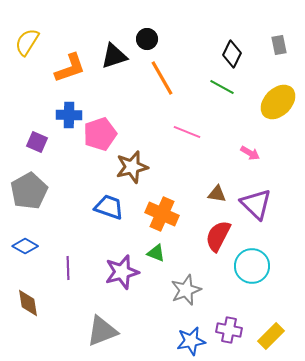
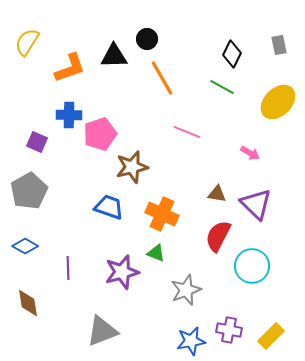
black triangle: rotated 16 degrees clockwise
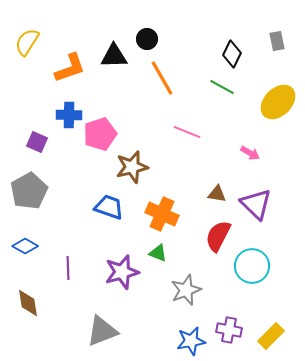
gray rectangle: moved 2 px left, 4 px up
green triangle: moved 2 px right
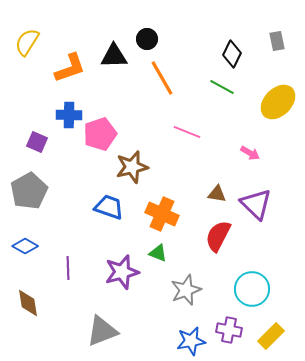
cyan circle: moved 23 px down
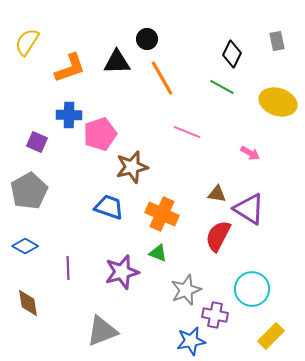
black triangle: moved 3 px right, 6 px down
yellow ellipse: rotated 63 degrees clockwise
purple triangle: moved 7 px left, 5 px down; rotated 12 degrees counterclockwise
purple cross: moved 14 px left, 15 px up
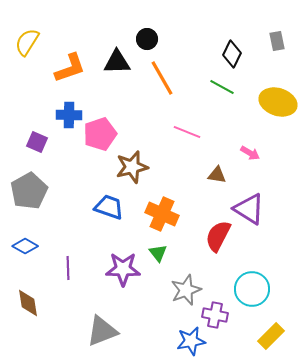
brown triangle: moved 19 px up
green triangle: rotated 30 degrees clockwise
purple star: moved 1 px right, 3 px up; rotated 16 degrees clockwise
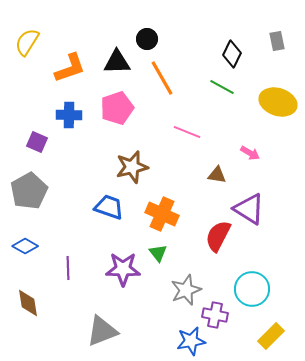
pink pentagon: moved 17 px right, 26 px up
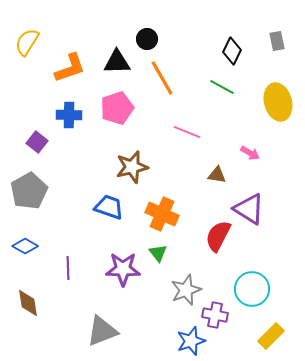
black diamond: moved 3 px up
yellow ellipse: rotated 57 degrees clockwise
purple square: rotated 15 degrees clockwise
blue star: rotated 8 degrees counterclockwise
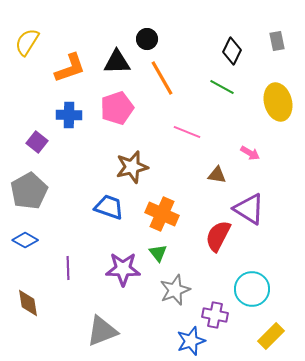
blue diamond: moved 6 px up
gray star: moved 11 px left
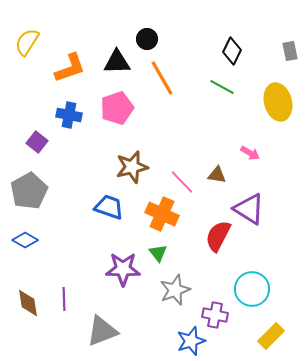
gray rectangle: moved 13 px right, 10 px down
blue cross: rotated 10 degrees clockwise
pink line: moved 5 px left, 50 px down; rotated 24 degrees clockwise
purple line: moved 4 px left, 31 px down
